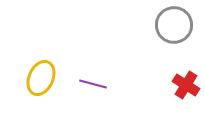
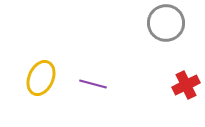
gray circle: moved 8 px left, 2 px up
red cross: rotated 32 degrees clockwise
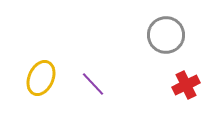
gray circle: moved 12 px down
purple line: rotated 32 degrees clockwise
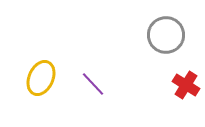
red cross: rotated 32 degrees counterclockwise
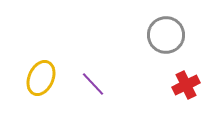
red cross: rotated 32 degrees clockwise
